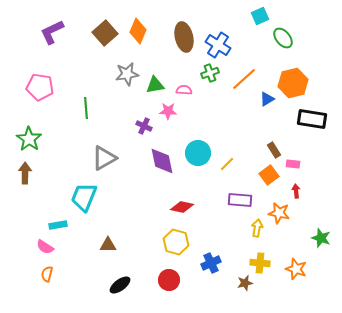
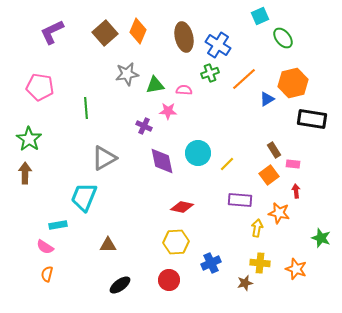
yellow hexagon at (176, 242): rotated 20 degrees counterclockwise
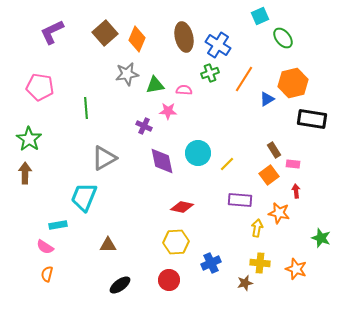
orange diamond at (138, 31): moved 1 px left, 8 px down
orange line at (244, 79): rotated 16 degrees counterclockwise
